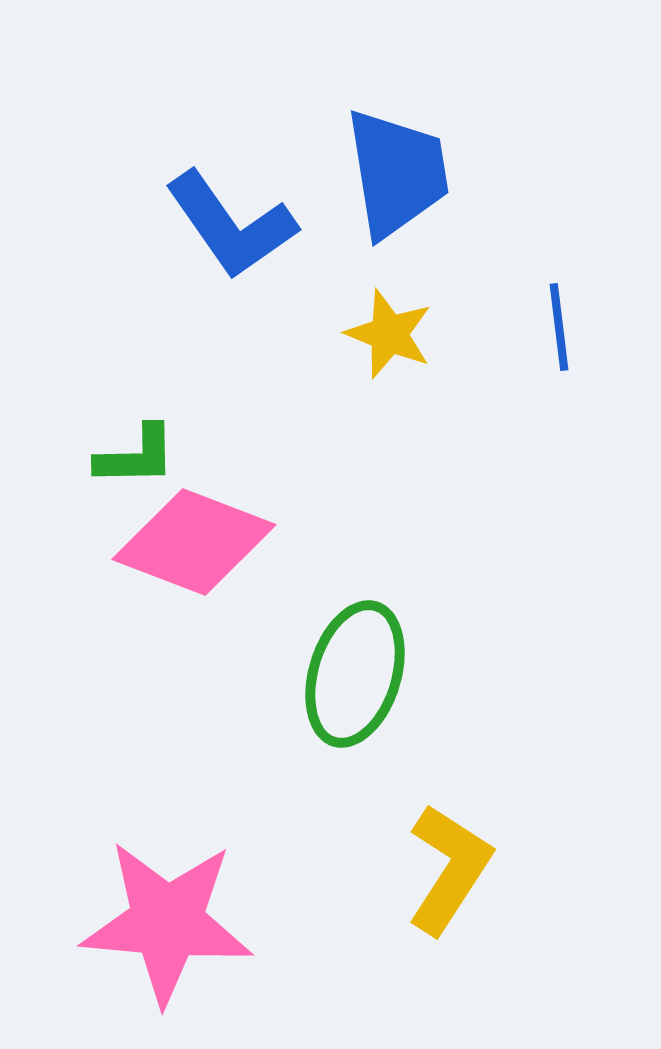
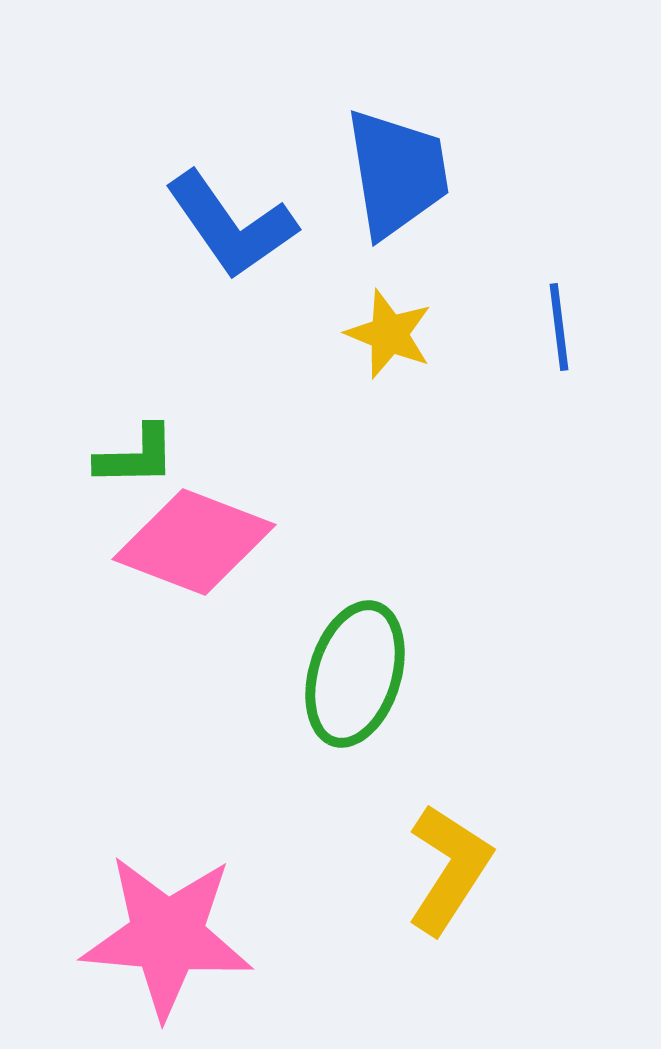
pink star: moved 14 px down
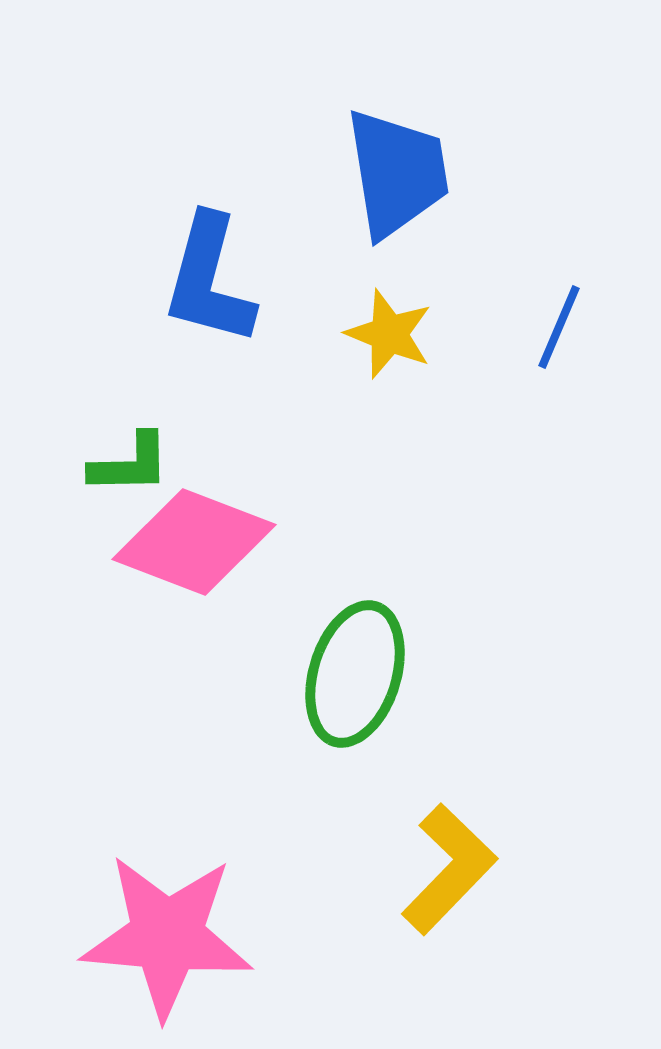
blue L-shape: moved 22 px left, 55 px down; rotated 50 degrees clockwise
blue line: rotated 30 degrees clockwise
green L-shape: moved 6 px left, 8 px down
yellow L-shape: rotated 11 degrees clockwise
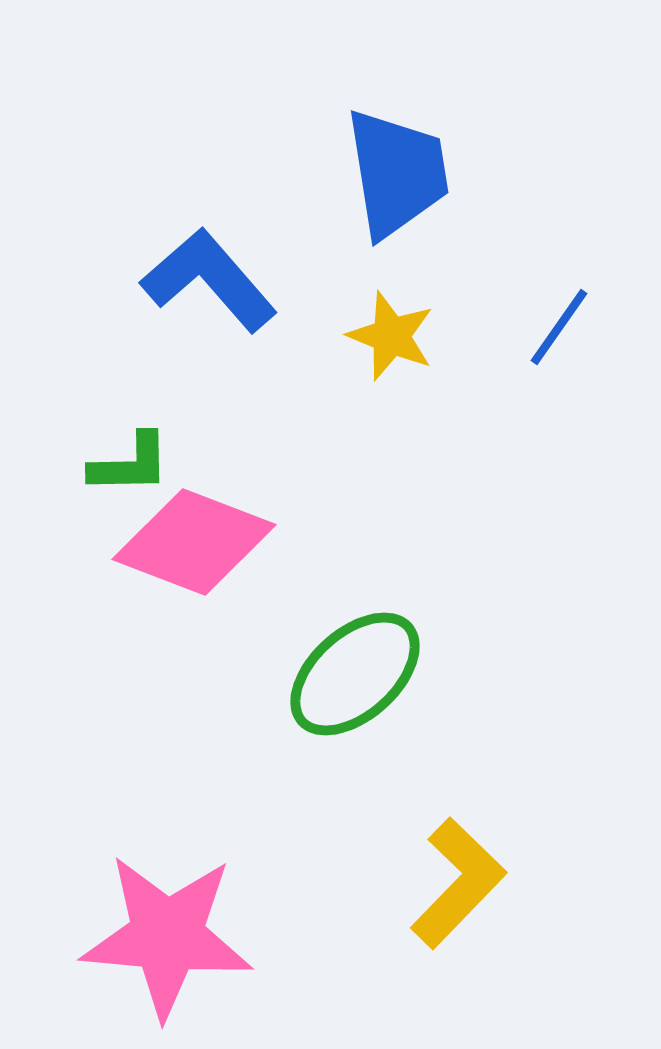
blue L-shape: rotated 124 degrees clockwise
blue line: rotated 12 degrees clockwise
yellow star: moved 2 px right, 2 px down
green ellipse: rotated 31 degrees clockwise
yellow L-shape: moved 9 px right, 14 px down
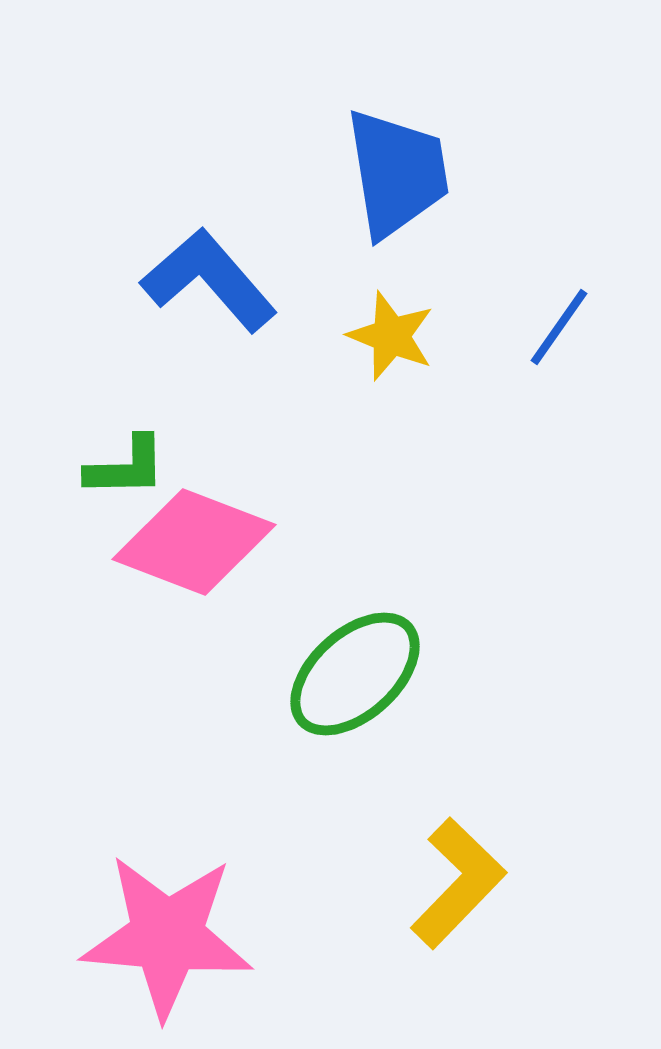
green L-shape: moved 4 px left, 3 px down
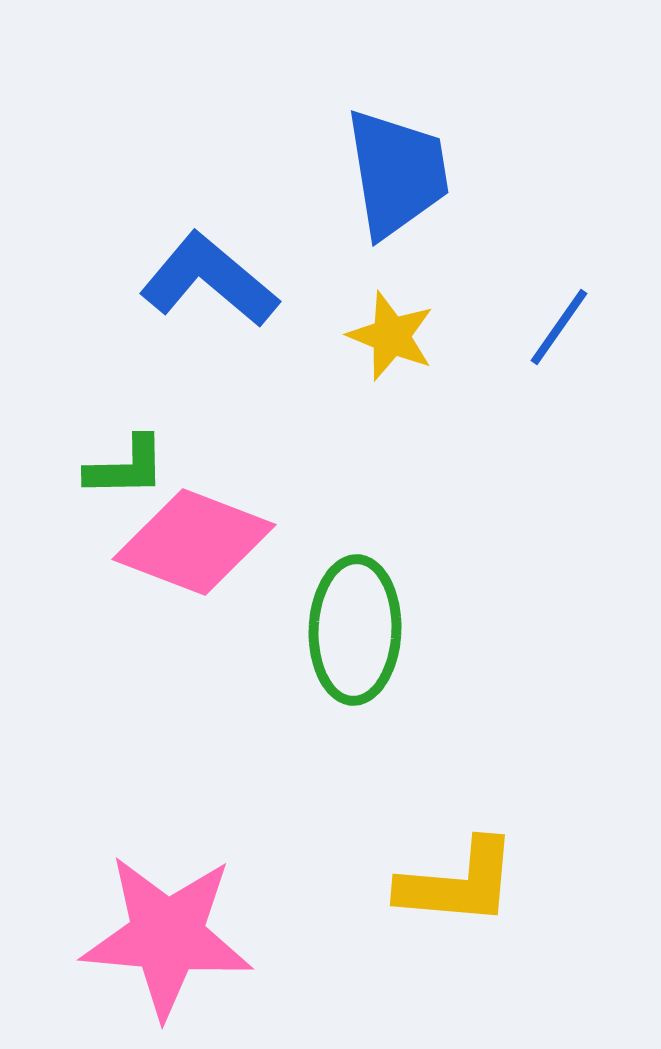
blue L-shape: rotated 9 degrees counterclockwise
green ellipse: moved 44 px up; rotated 46 degrees counterclockwise
yellow L-shape: rotated 51 degrees clockwise
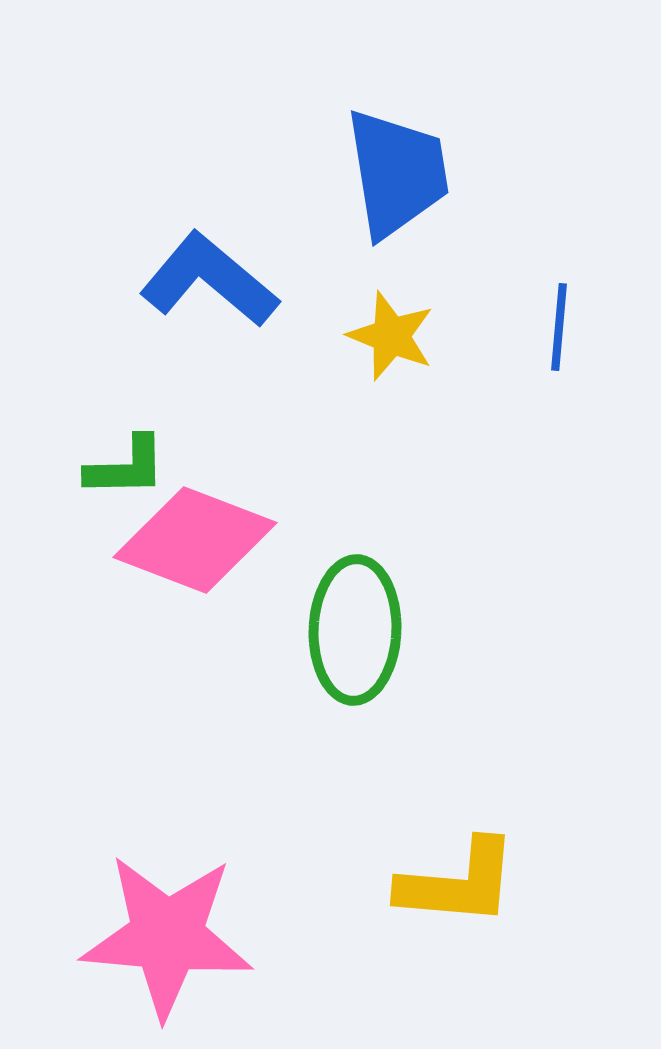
blue line: rotated 30 degrees counterclockwise
pink diamond: moved 1 px right, 2 px up
